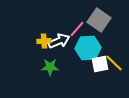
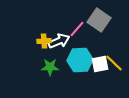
cyan hexagon: moved 8 px left, 12 px down
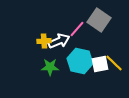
cyan hexagon: moved 1 px down; rotated 15 degrees clockwise
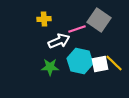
pink line: rotated 30 degrees clockwise
yellow cross: moved 22 px up
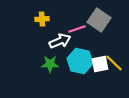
yellow cross: moved 2 px left
white arrow: moved 1 px right
green star: moved 3 px up
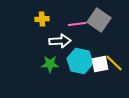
pink line: moved 5 px up; rotated 12 degrees clockwise
white arrow: rotated 20 degrees clockwise
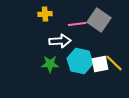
yellow cross: moved 3 px right, 5 px up
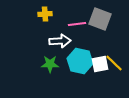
gray square: moved 1 px right, 1 px up; rotated 15 degrees counterclockwise
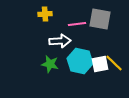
gray square: rotated 10 degrees counterclockwise
green star: rotated 12 degrees clockwise
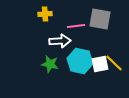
pink line: moved 1 px left, 2 px down
